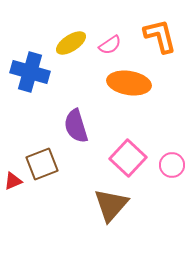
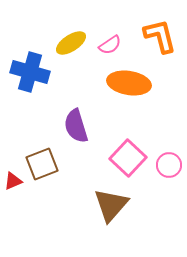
pink circle: moved 3 px left
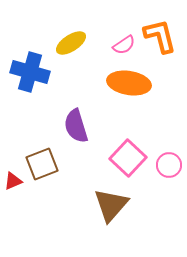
pink semicircle: moved 14 px right
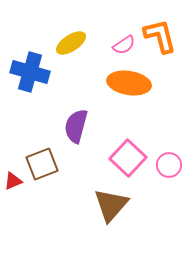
purple semicircle: rotated 32 degrees clockwise
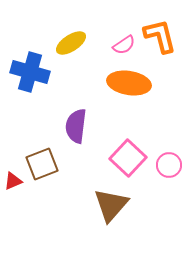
purple semicircle: rotated 8 degrees counterclockwise
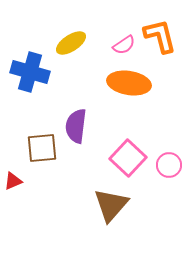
brown square: moved 16 px up; rotated 16 degrees clockwise
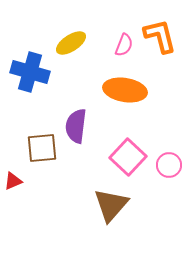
pink semicircle: rotated 35 degrees counterclockwise
orange ellipse: moved 4 px left, 7 px down
pink square: moved 1 px up
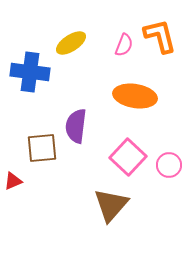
blue cross: rotated 9 degrees counterclockwise
orange ellipse: moved 10 px right, 6 px down
